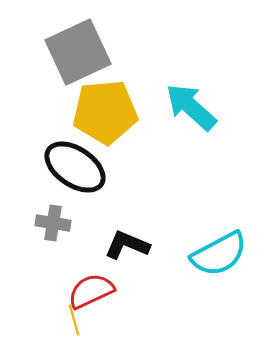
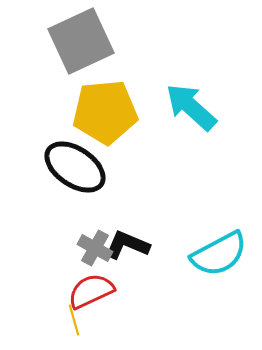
gray square: moved 3 px right, 11 px up
gray cross: moved 42 px right, 25 px down; rotated 20 degrees clockwise
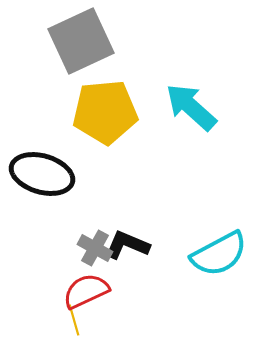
black ellipse: moved 33 px left, 7 px down; rotated 18 degrees counterclockwise
red semicircle: moved 5 px left
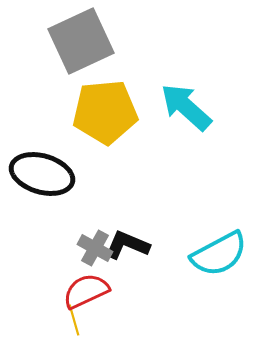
cyan arrow: moved 5 px left
